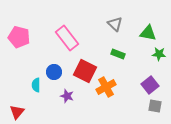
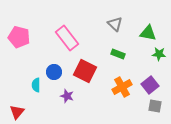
orange cross: moved 16 px right
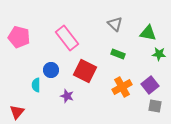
blue circle: moved 3 px left, 2 px up
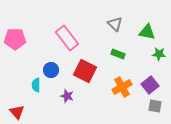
green triangle: moved 1 px left, 1 px up
pink pentagon: moved 4 px left, 2 px down; rotated 15 degrees counterclockwise
red triangle: rotated 21 degrees counterclockwise
